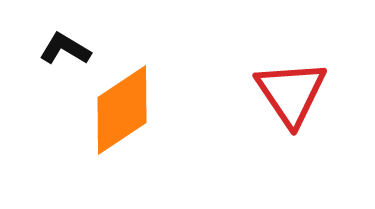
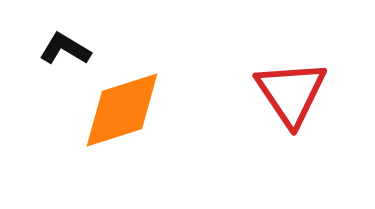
orange diamond: rotated 16 degrees clockwise
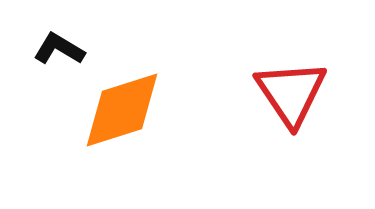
black L-shape: moved 6 px left
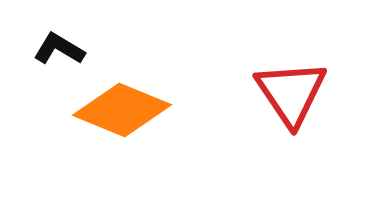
orange diamond: rotated 40 degrees clockwise
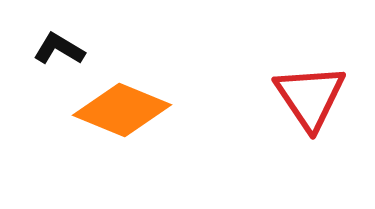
red triangle: moved 19 px right, 4 px down
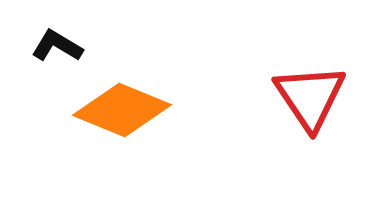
black L-shape: moved 2 px left, 3 px up
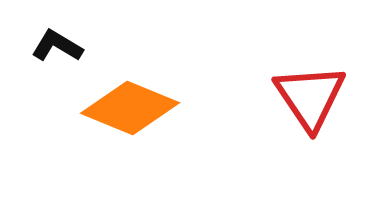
orange diamond: moved 8 px right, 2 px up
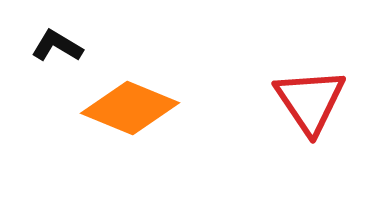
red triangle: moved 4 px down
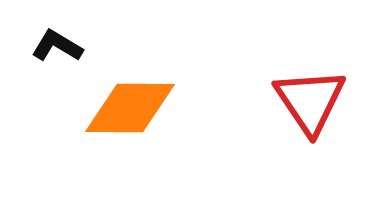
orange diamond: rotated 22 degrees counterclockwise
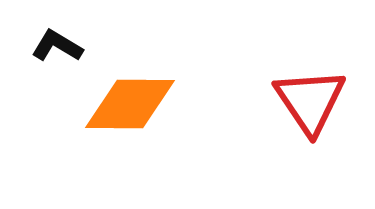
orange diamond: moved 4 px up
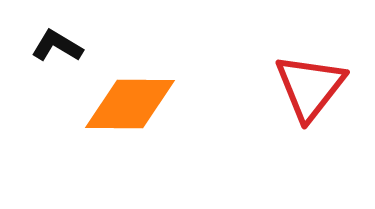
red triangle: moved 14 px up; rotated 12 degrees clockwise
